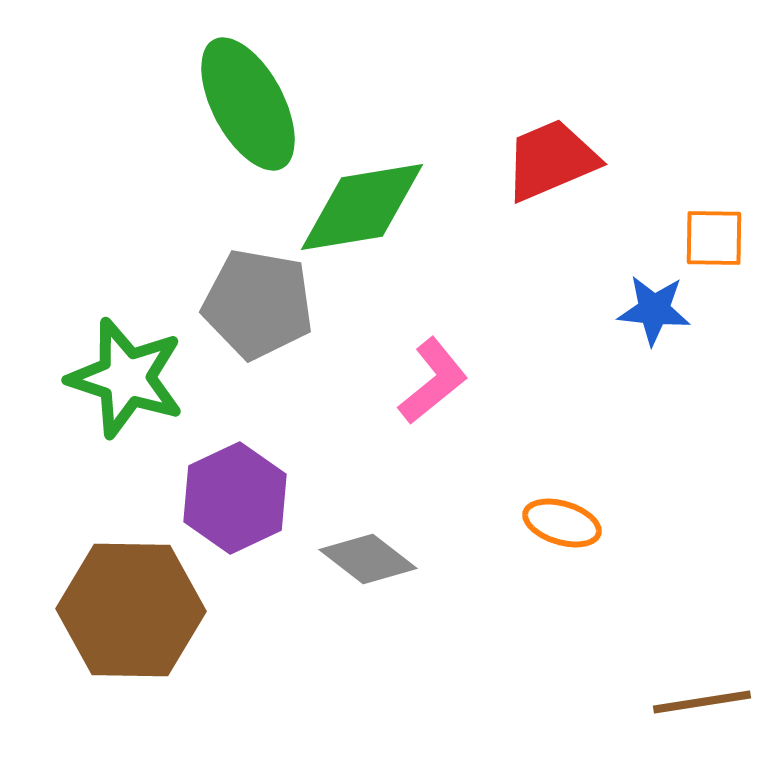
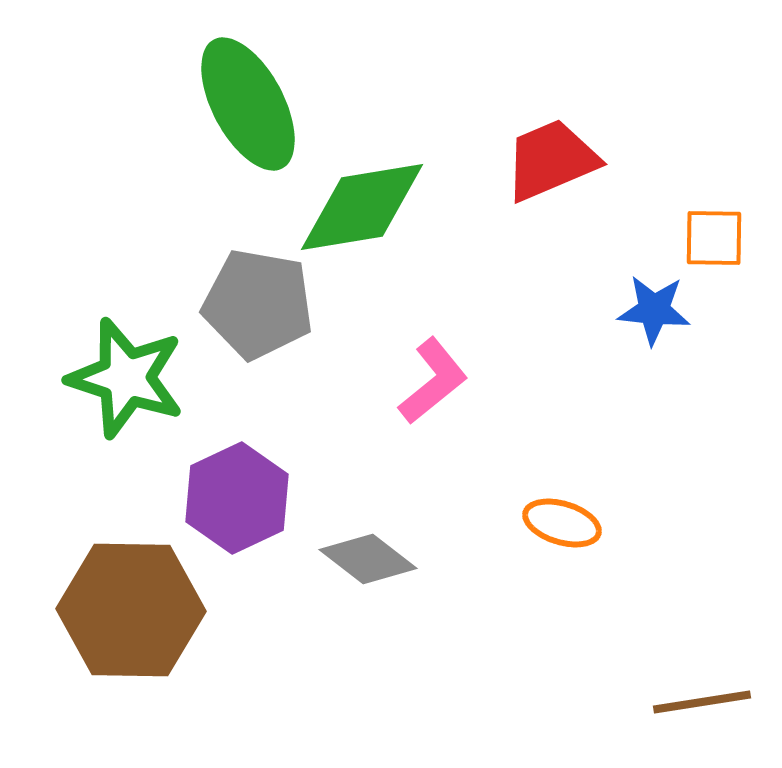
purple hexagon: moved 2 px right
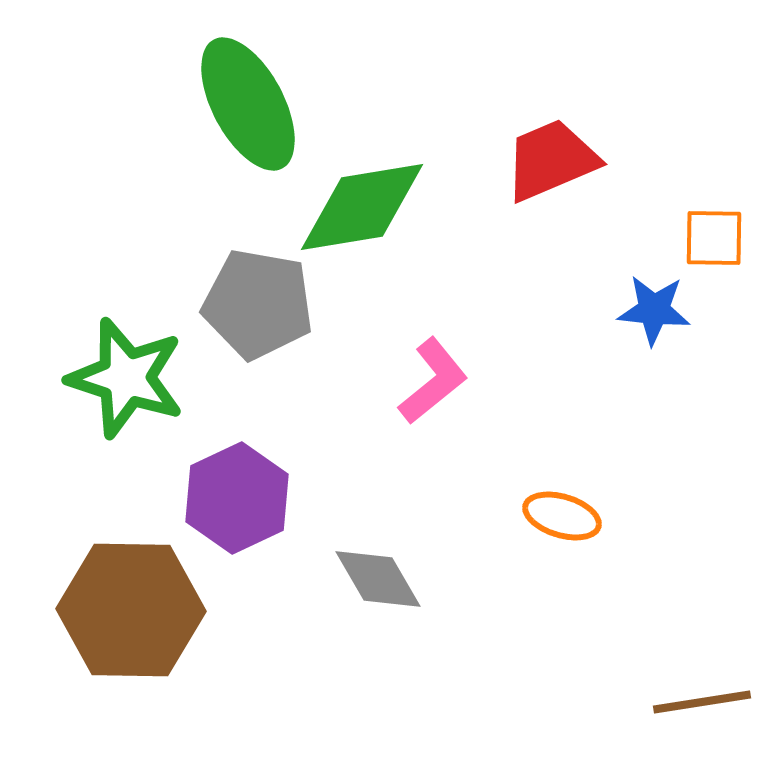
orange ellipse: moved 7 px up
gray diamond: moved 10 px right, 20 px down; rotated 22 degrees clockwise
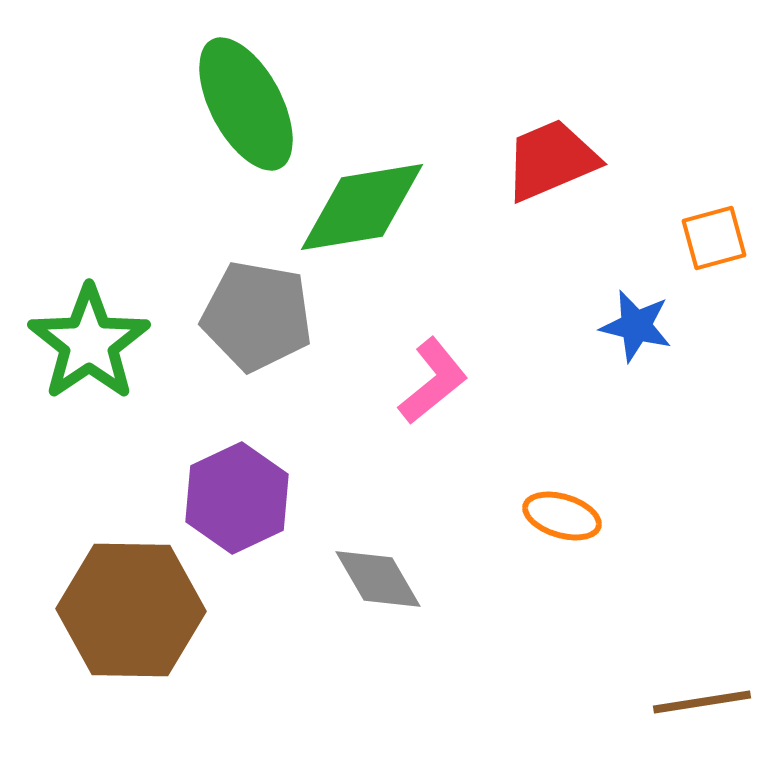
green ellipse: moved 2 px left
orange square: rotated 16 degrees counterclockwise
gray pentagon: moved 1 px left, 12 px down
blue star: moved 18 px left, 16 px down; rotated 8 degrees clockwise
green star: moved 37 px left, 35 px up; rotated 20 degrees clockwise
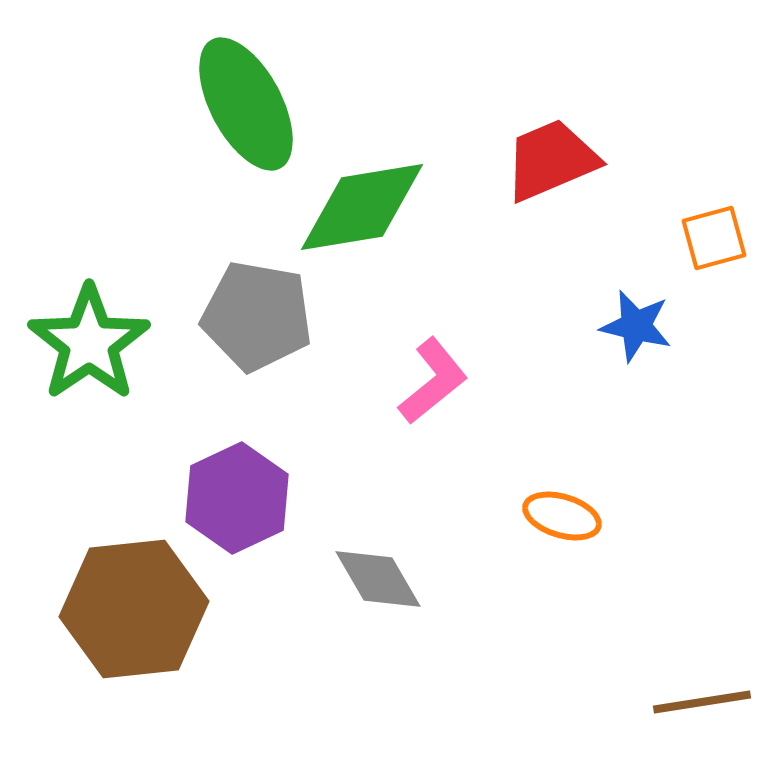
brown hexagon: moved 3 px right, 1 px up; rotated 7 degrees counterclockwise
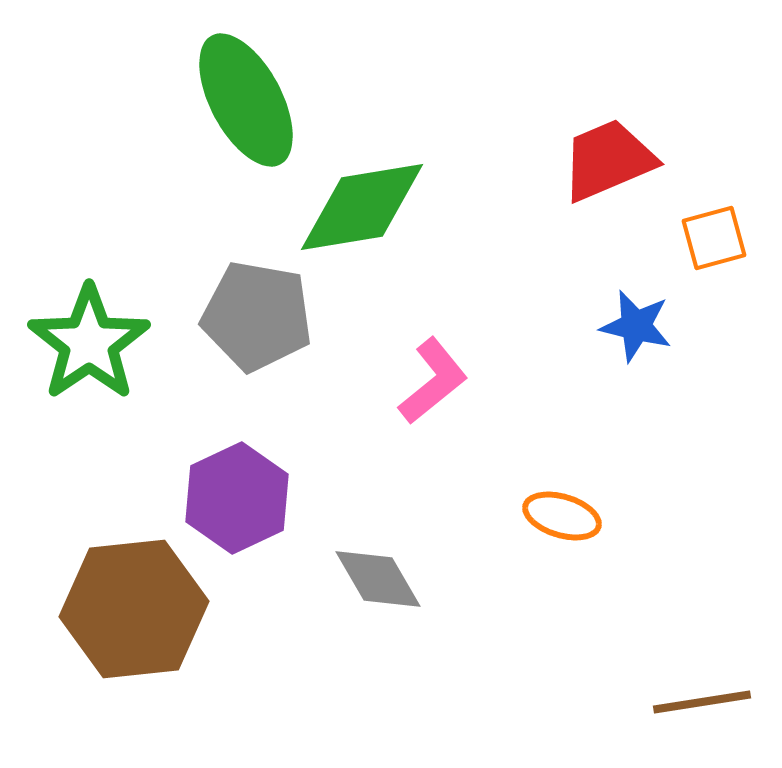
green ellipse: moved 4 px up
red trapezoid: moved 57 px right
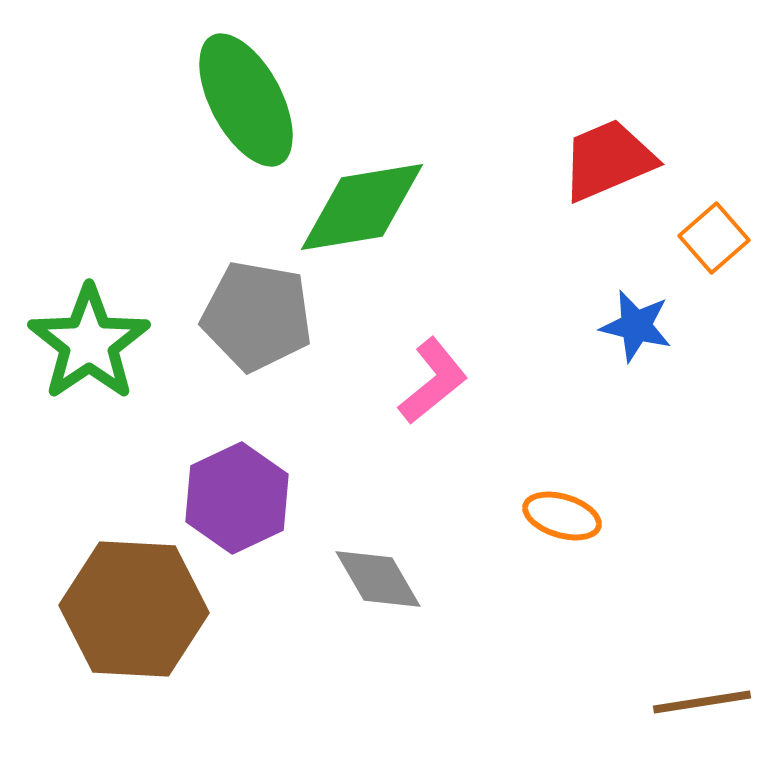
orange square: rotated 26 degrees counterclockwise
brown hexagon: rotated 9 degrees clockwise
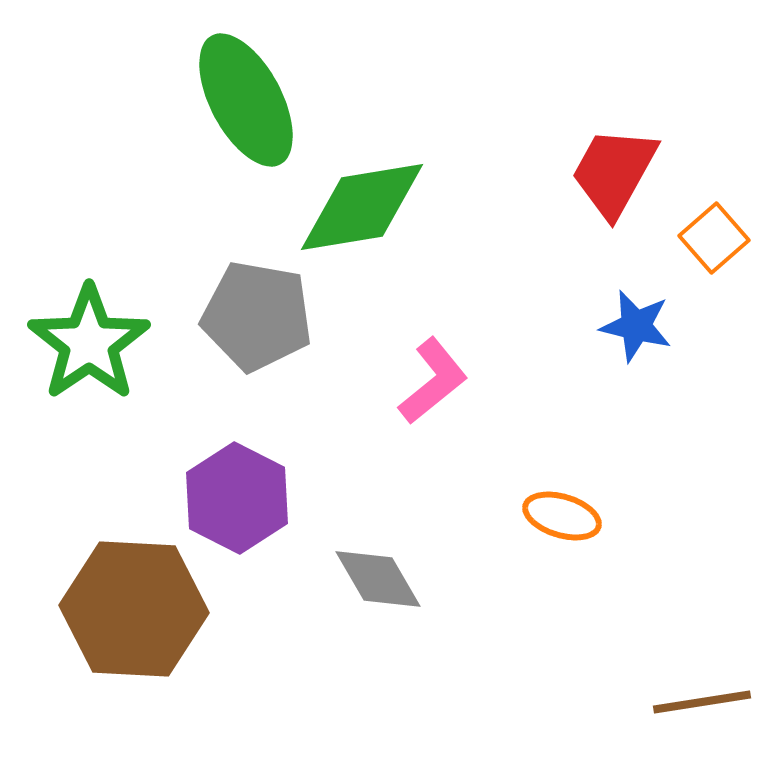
red trapezoid: moved 6 px right, 12 px down; rotated 38 degrees counterclockwise
purple hexagon: rotated 8 degrees counterclockwise
